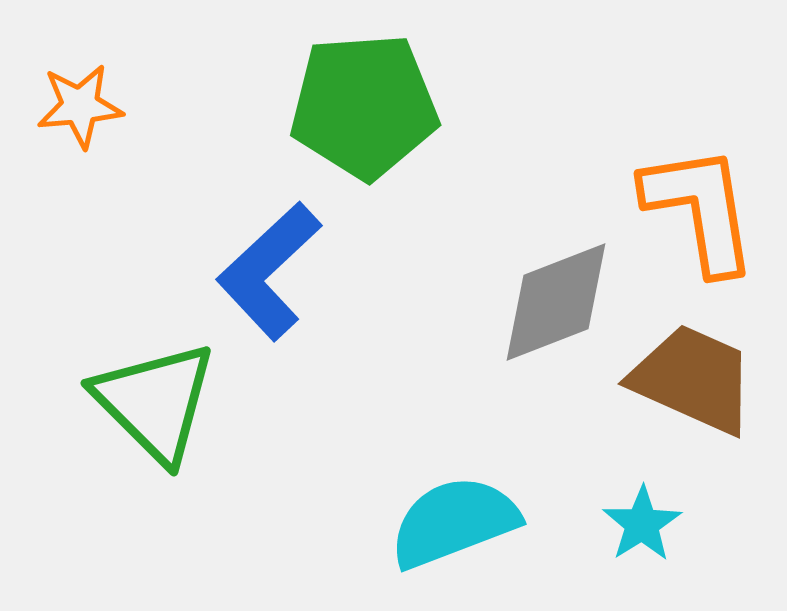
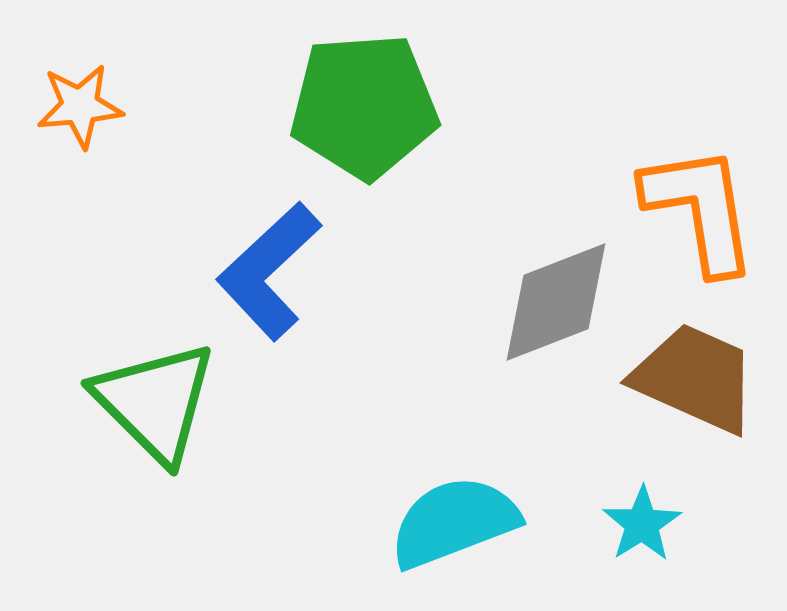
brown trapezoid: moved 2 px right, 1 px up
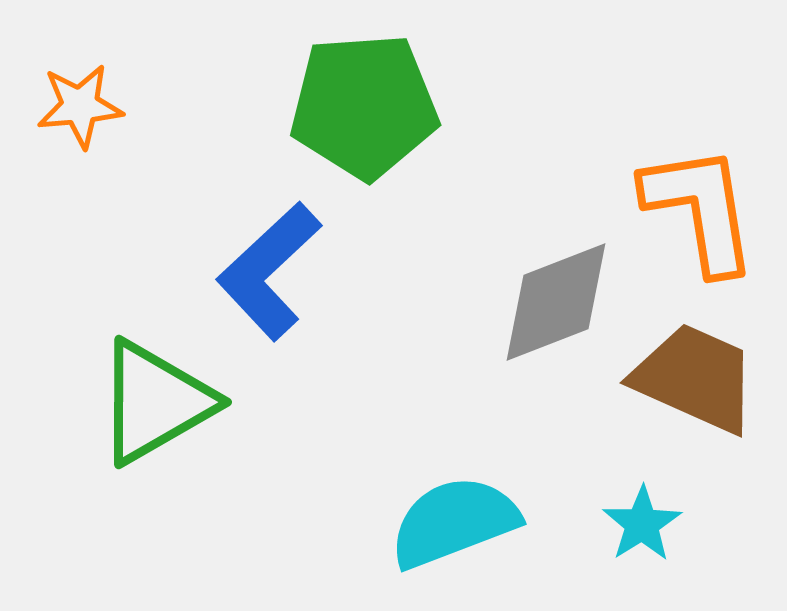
green triangle: rotated 45 degrees clockwise
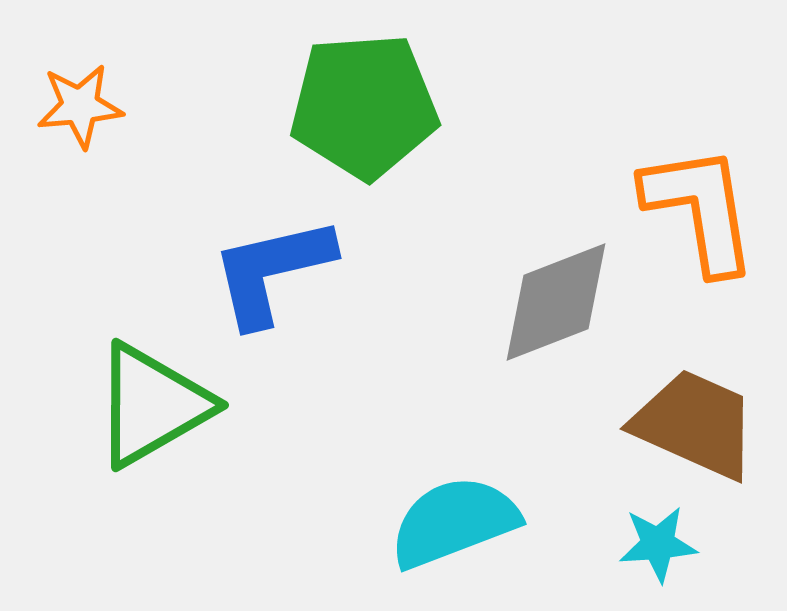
blue L-shape: moved 3 px right; rotated 30 degrees clockwise
brown trapezoid: moved 46 px down
green triangle: moved 3 px left, 3 px down
cyan star: moved 16 px right, 20 px down; rotated 28 degrees clockwise
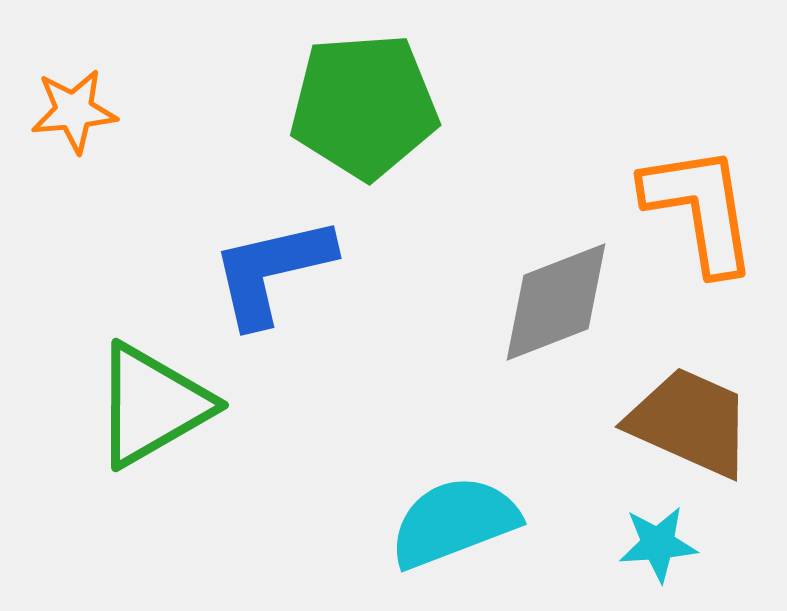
orange star: moved 6 px left, 5 px down
brown trapezoid: moved 5 px left, 2 px up
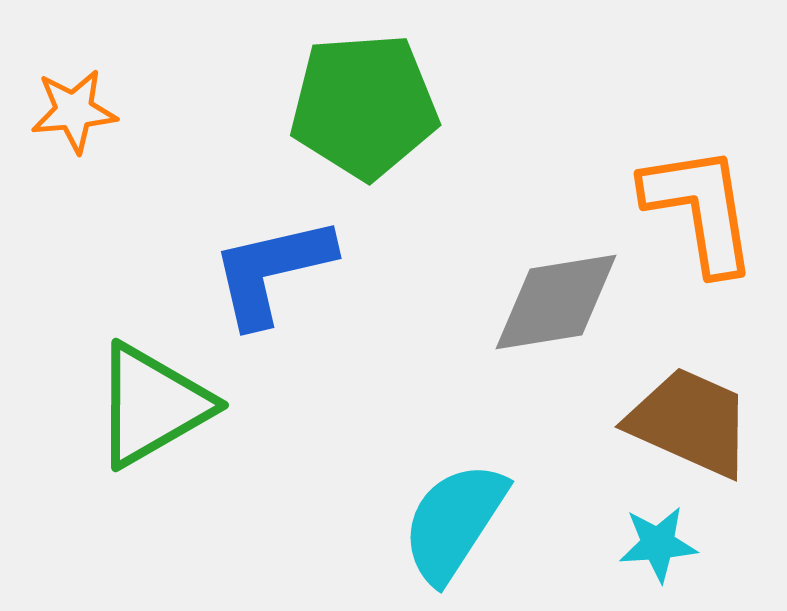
gray diamond: rotated 12 degrees clockwise
cyan semicircle: rotated 36 degrees counterclockwise
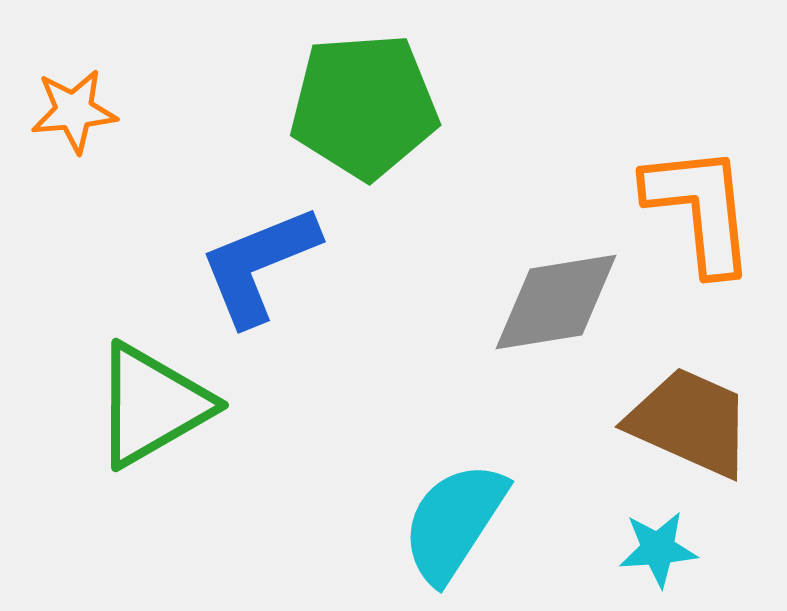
orange L-shape: rotated 3 degrees clockwise
blue L-shape: moved 13 px left, 6 px up; rotated 9 degrees counterclockwise
cyan star: moved 5 px down
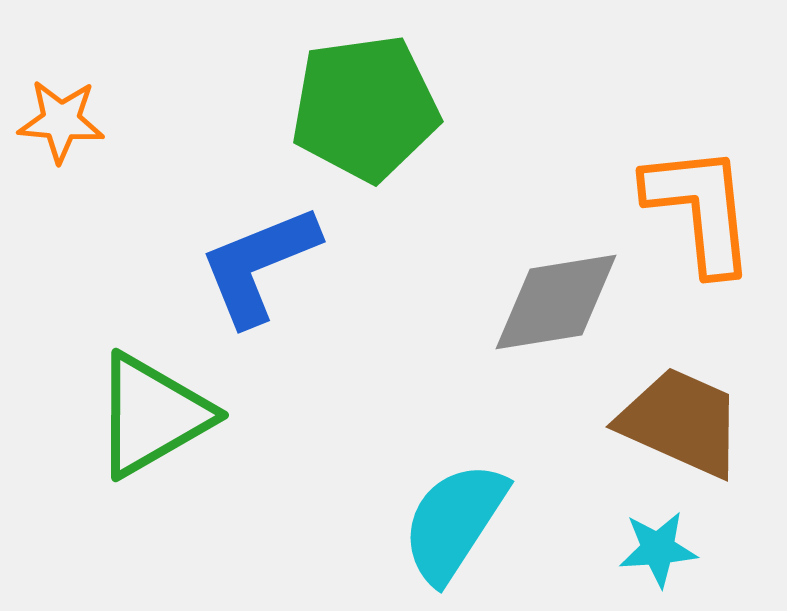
green pentagon: moved 1 px right, 2 px down; rotated 4 degrees counterclockwise
orange star: moved 13 px left, 10 px down; rotated 10 degrees clockwise
green triangle: moved 10 px down
brown trapezoid: moved 9 px left
